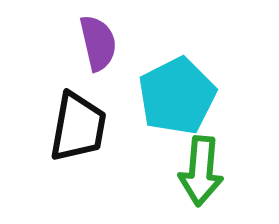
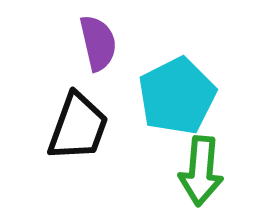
black trapezoid: rotated 10 degrees clockwise
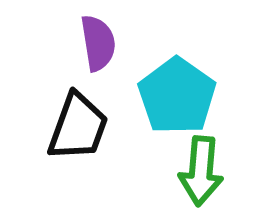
purple semicircle: rotated 4 degrees clockwise
cyan pentagon: rotated 10 degrees counterclockwise
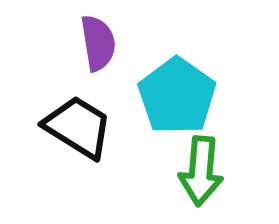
black trapezoid: rotated 78 degrees counterclockwise
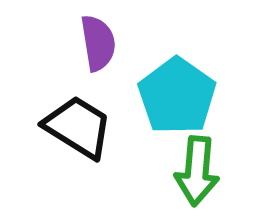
green arrow: moved 4 px left
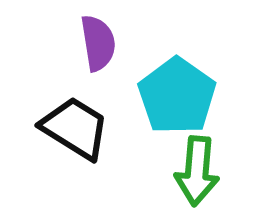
black trapezoid: moved 3 px left, 1 px down
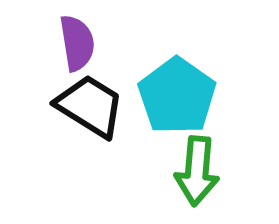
purple semicircle: moved 21 px left
black trapezoid: moved 15 px right, 22 px up
